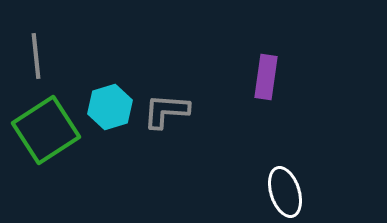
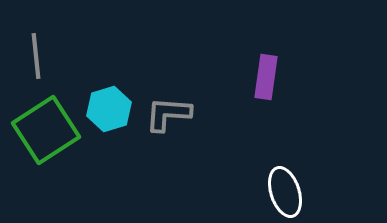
cyan hexagon: moved 1 px left, 2 px down
gray L-shape: moved 2 px right, 3 px down
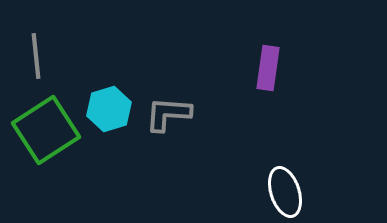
purple rectangle: moved 2 px right, 9 px up
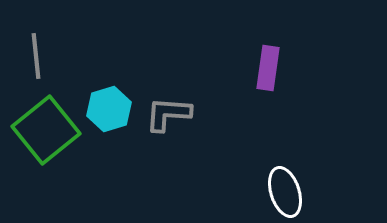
green square: rotated 6 degrees counterclockwise
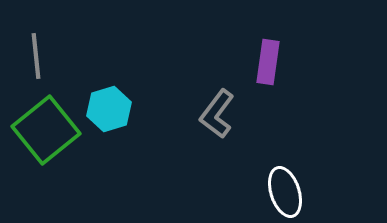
purple rectangle: moved 6 px up
gray L-shape: moved 49 px right; rotated 57 degrees counterclockwise
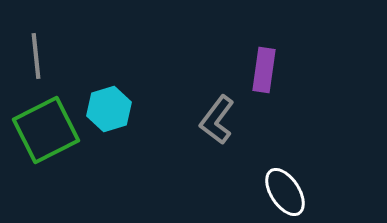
purple rectangle: moved 4 px left, 8 px down
gray L-shape: moved 6 px down
green square: rotated 12 degrees clockwise
white ellipse: rotated 15 degrees counterclockwise
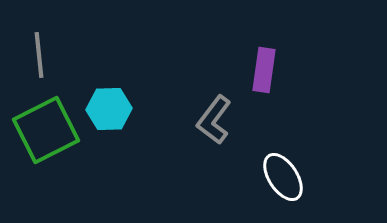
gray line: moved 3 px right, 1 px up
cyan hexagon: rotated 15 degrees clockwise
gray L-shape: moved 3 px left
white ellipse: moved 2 px left, 15 px up
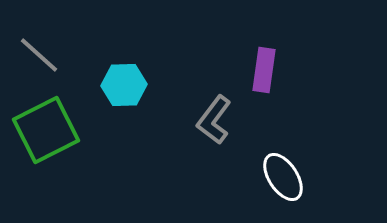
gray line: rotated 42 degrees counterclockwise
cyan hexagon: moved 15 px right, 24 px up
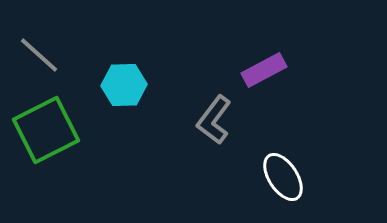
purple rectangle: rotated 54 degrees clockwise
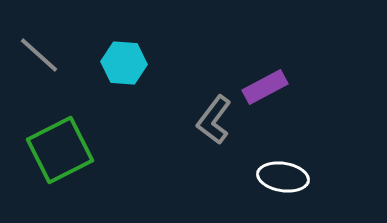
purple rectangle: moved 1 px right, 17 px down
cyan hexagon: moved 22 px up; rotated 6 degrees clockwise
green square: moved 14 px right, 20 px down
white ellipse: rotated 48 degrees counterclockwise
